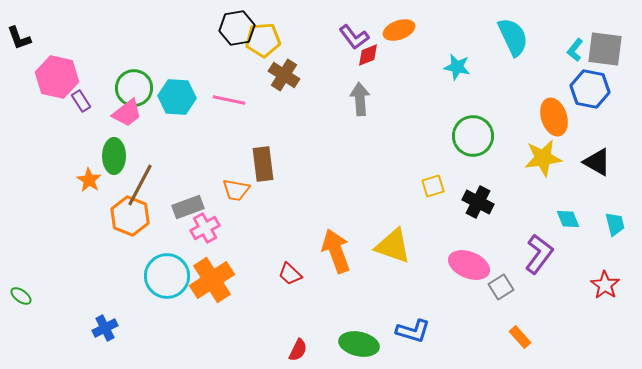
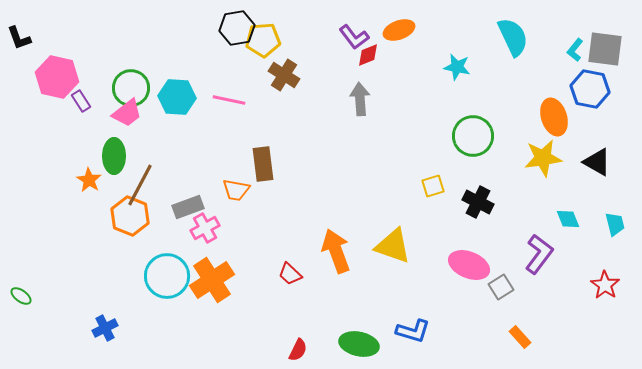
green circle at (134, 88): moved 3 px left
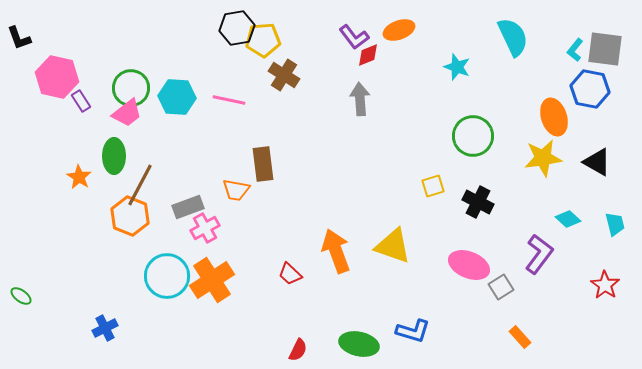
cyan star at (457, 67): rotated 8 degrees clockwise
orange star at (89, 180): moved 10 px left, 3 px up
cyan diamond at (568, 219): rotated 25 degrees counterclockwise
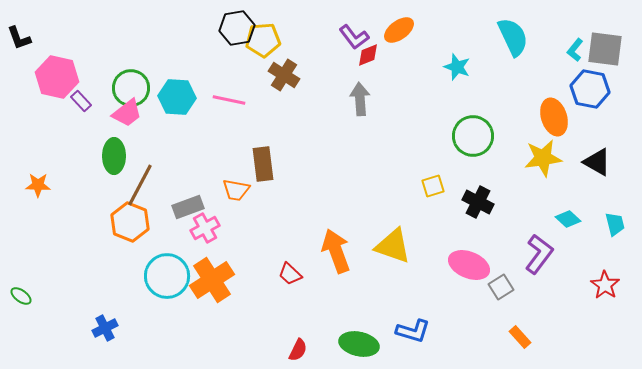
orange ellipse at (399, 30): rotated 16 degrees counterclockwise
purple rectangle at (81, 101): rotated 10 degrees counterclockwise
orange star at (79, 177): moved 41 px left, 8 px down; rotated 30 degrees counterclockwise
orange hexagon at (130, 216): moved 6 px down
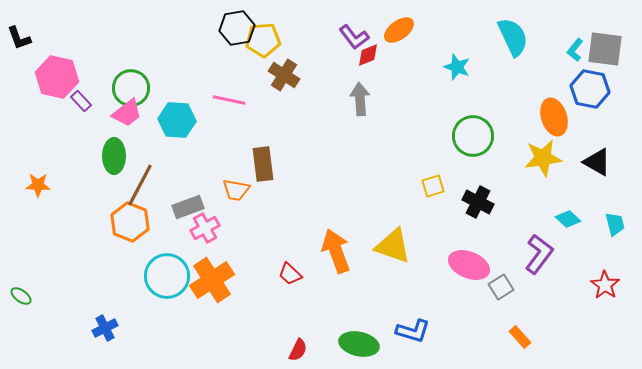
cyan hexagon at (177, 97): moved 23 px down
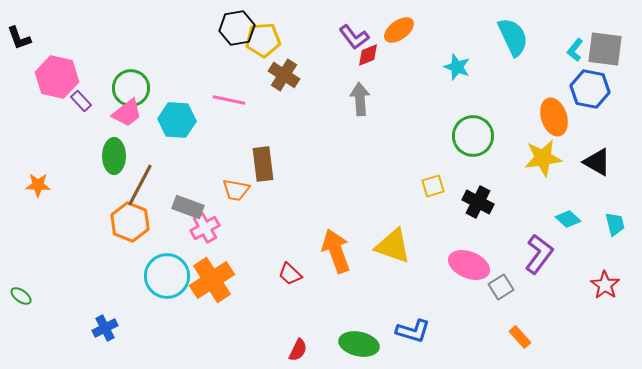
gray rectangle at (188, 207): rotated 40 degrees clockwise
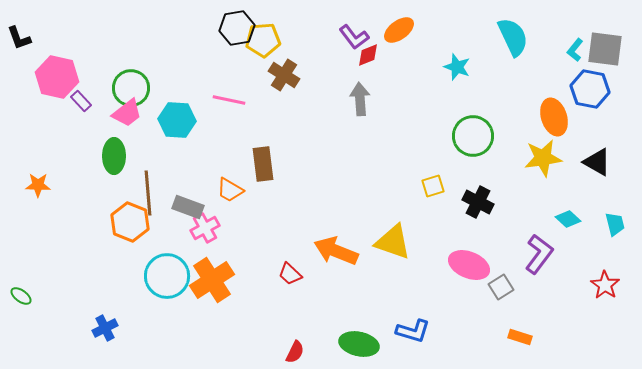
brown line at (140, 185): moved 8 px right, 8 px down; rotated 33 degrees counterclockwise
orange trapezoid at (236, 190): moved 6 px left; rotated 20 degrees clockwise
yellow triangle at (393, 246): moved 4 px up
orange arrow at (336, 251): rotated 48 degrees counterclockwise
orange rectangle at (520, 337): rotated 30 degrees counterclockwise
red semicircle at (298, 350): moved 3 px left, 2 px down
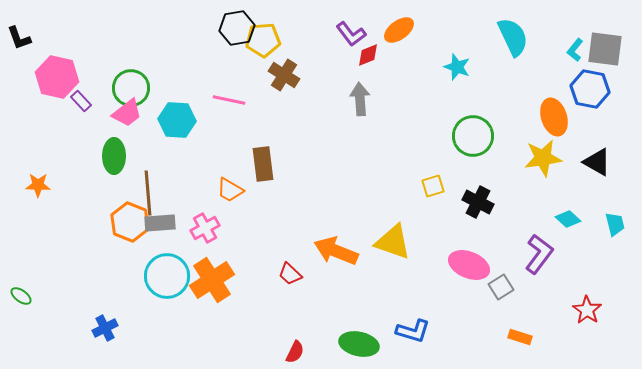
purple L-shape at (354, 37): moved 3 px left, 3 px up
gray rectangle at (188, 207): moved 28 px left, 16 px down; rotated 24 degrees counterclockwise
red star at (605, 285): moved 18 px left, 25 px down
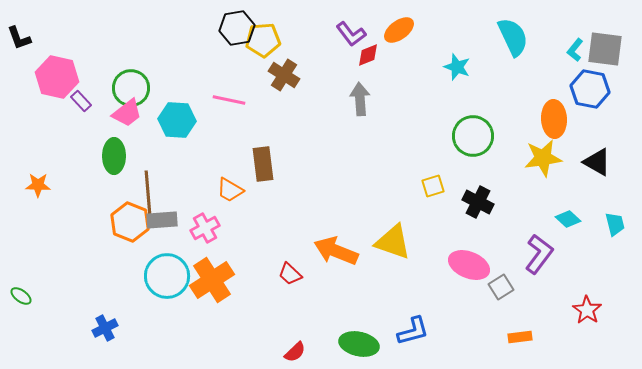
orange ellipse at (554, 117): moved 2 px down; rotated 15 degrees clockwise
gray rectangle at (160, 223): moved 2 px right, 3 px up
blue L-shape at (413, 331): rotated 32 degrees counterclockwise
orange rectangle at (520, 337): rotated 25 degrees counterclockwise
red semicircle at (295, 352): rotated 20 degrees clockwise
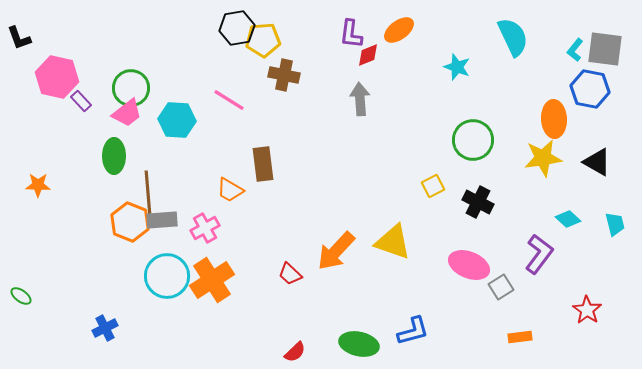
purple L-shape at (351, 34): rotated 44 degrees clockwise
brown cross at (284, 75): rotated 20 degrees counterclockwise
pink line at (229, 100): rotated 20 degrees clockwise
green circle at (473, 136): moved 4 px down
yellow square at (433, 186): rotated 10 degrees counterclockwise
orange arrow at (336, 251): rotated 69 degrees counterclockwise
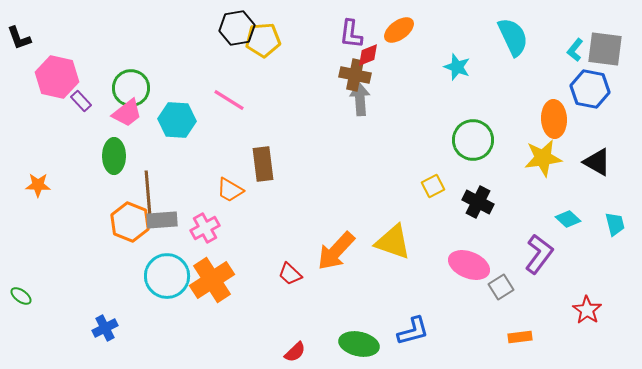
brown cross at (284, 75): moved 71 px right
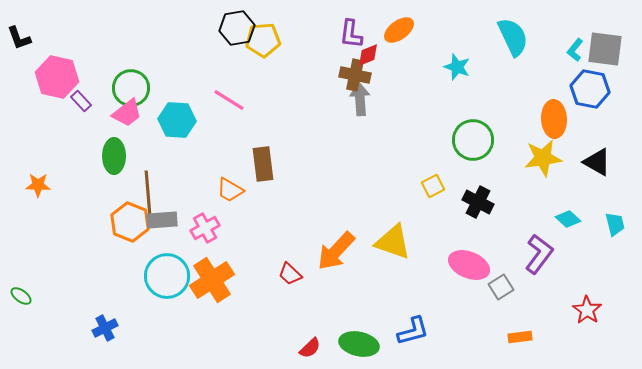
red semicircle at (295, 352): moved 15 px right, 4 px up
